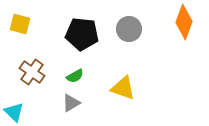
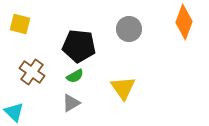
black pentagon: moved 3 px left, 12 px down
yellow triangle: rotated 36 degrees clockwise
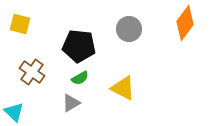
orange diamond: moved 1 px right, 1 px down; rotated 16 degrees clockwise
green semicircle: moved 5 px right, 2 px down
yellow triangle: rotated 28 degrees counterclockwise
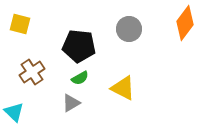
brown cross: rotated 20 degrees clockwise
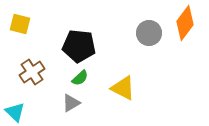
gray circle: moved 20 px right, 4 px down
green semicircle: rotated 12 degrees counterclockwise
cyan triangle: moved 1 px right
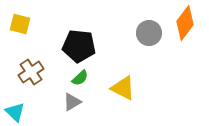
brown cross: moved 1 px left
gray triangle: moved 1 px right, 1 px up
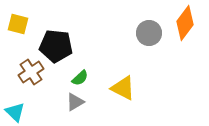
yellow square: moved 2 px left
black pentagon: moved 23 px left
gray triangle: moved 3 px right
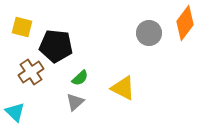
yellow square: moved 4 px right, 3 px down
gray triangle: rotated 12 degrees counterclockwise
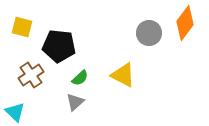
black pentagon: moved 3 px right
brown cross: moved 3 px down
yellow triangle: moved 13 px up
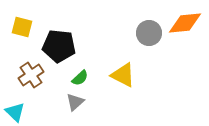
orange diamond: rotated 48 degrees clockwise
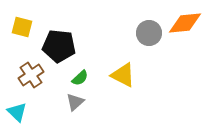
cyan triangle: moved 2 px right
